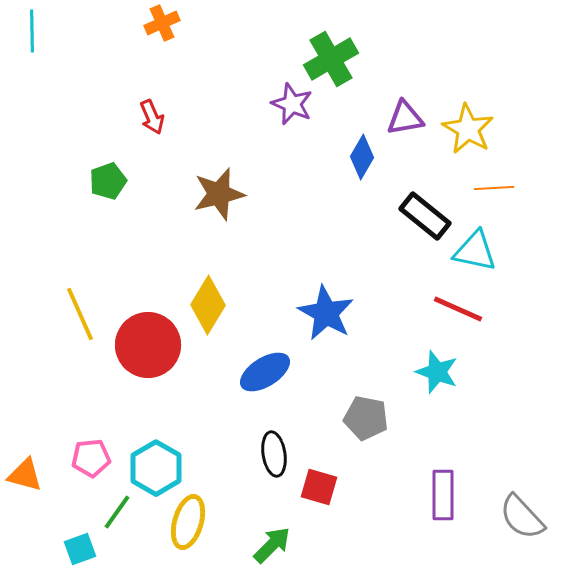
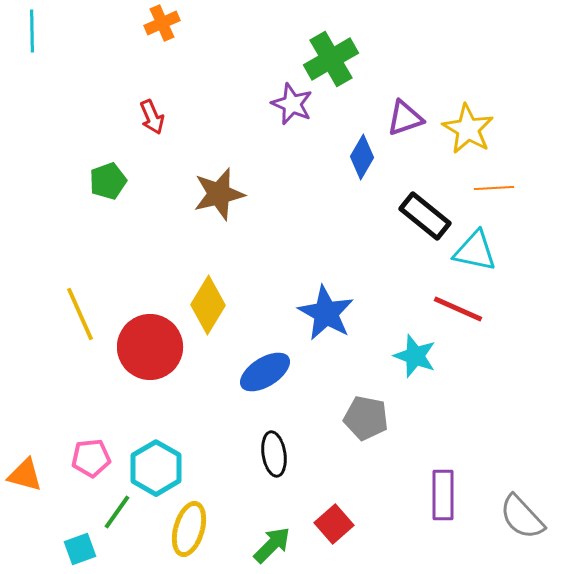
purple triangle: rotated 9 degrees counterclockwise
red circle: moved 2 px right, 2 px down
cyan star: moved 22 px left, 16 px up
red square: moved 15 px right, 37 px down; rotated 33 degrees clockwise
yellow ellipse: moved 1 px right, 7 px down
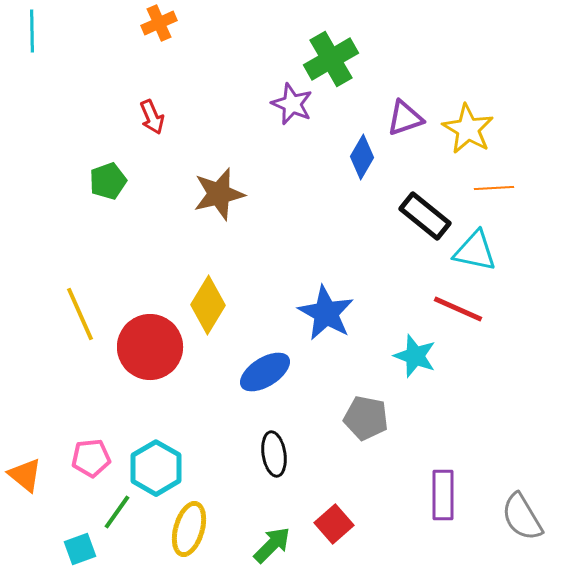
orange cross: moved 3 px left
orange triangle: rotated 24 degrees clockwise
gray semicircle: rotated 12 degrees clockwise
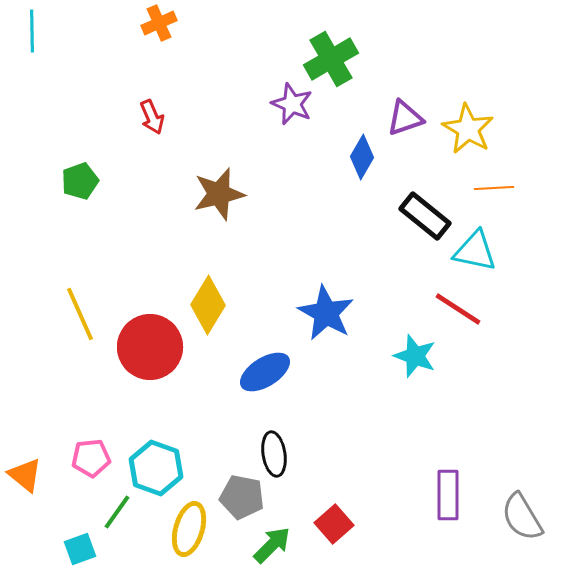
green pentagon: moved 28 px left
red line: rotated 9 degrees clockwise
gray pentagon: moved 124 px left, 79 px down
cyan hexagon: rotated 10 degrees counterclockwise
purple rectangle: moved 5 px right
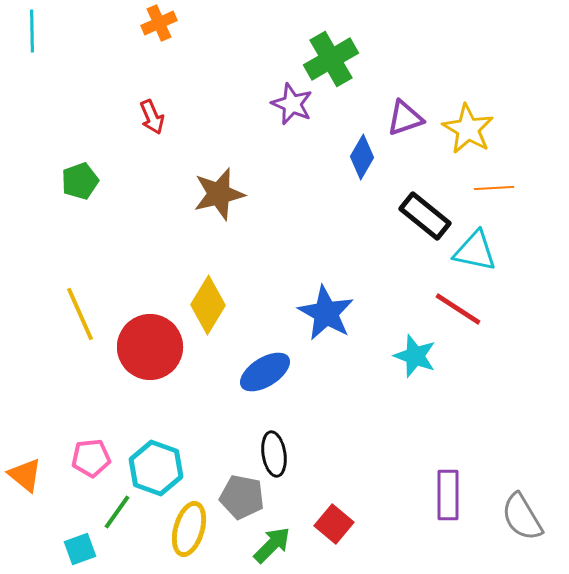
red square: rotated 9 degrees counterclockwise
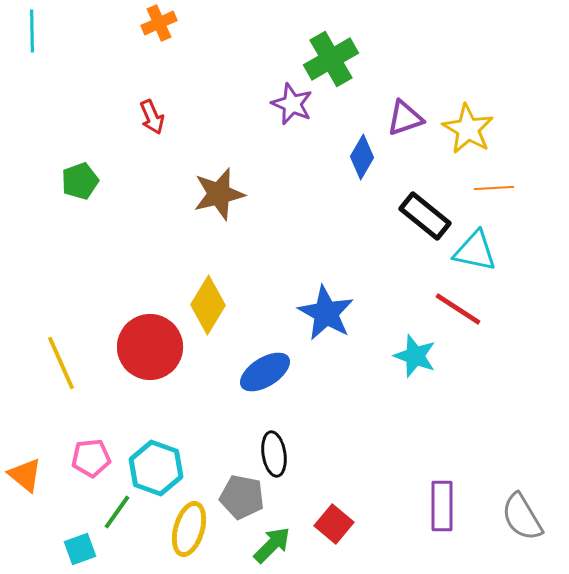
yellow line: moved 19 px left, 49 px down
purple rectangle: moved 6 px left, 11 px down
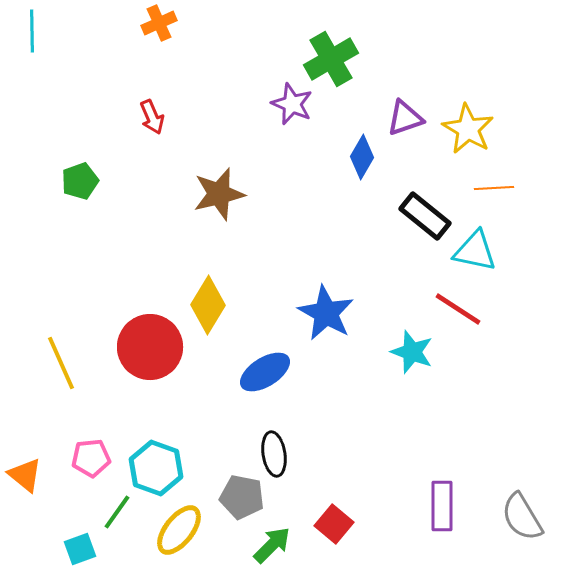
cyan star: moved 3 px left, 4 px up
yellow ellipse: moved 10 px left, 1 px down; rotated 22 degrees clockwise
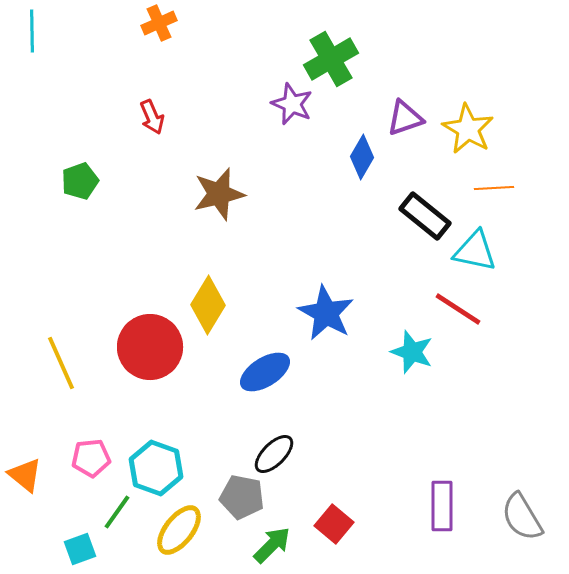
black ellipse: rotated 54 degrees clockwise
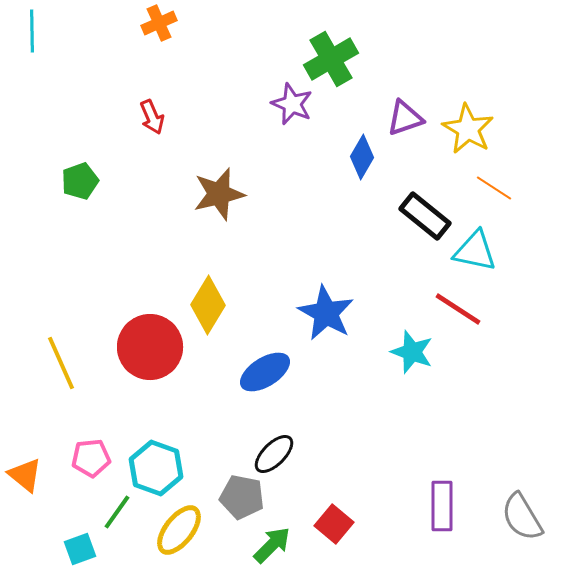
orange line: rotated 36 degrees clockwise
